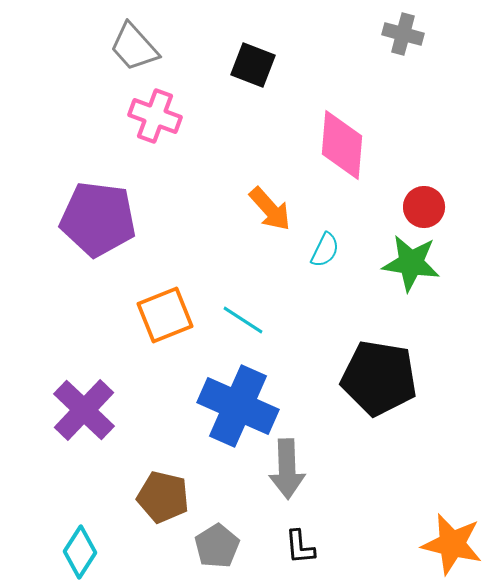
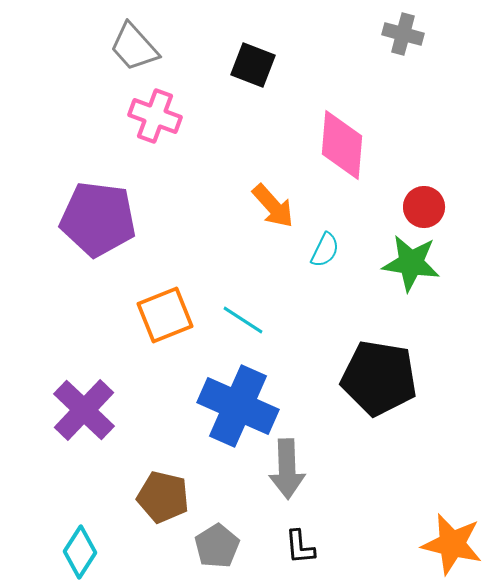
orange arrow: moved 3 px right, 3 px up
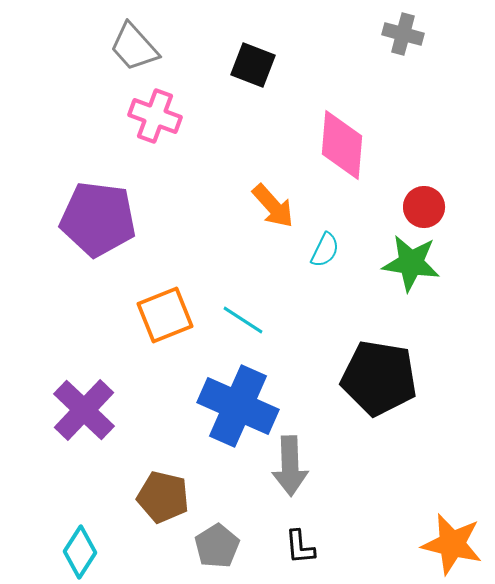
gray arrow: moved 3 px right, 3 px up
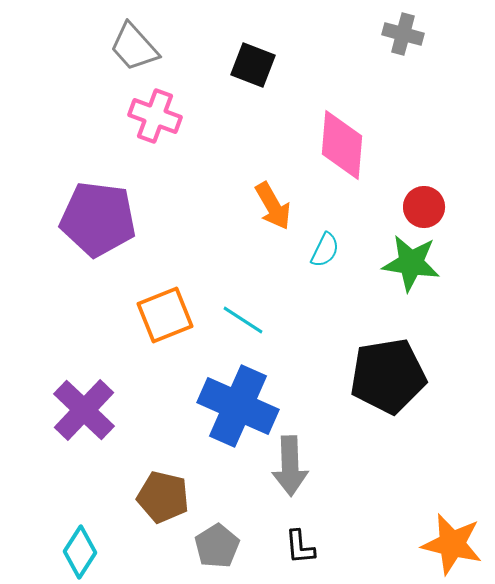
orange arrow: rotated 12 degrees clockwise
black pentagon: moved 9 px right, 2 px up; rotated 18 degrees counterclockwise
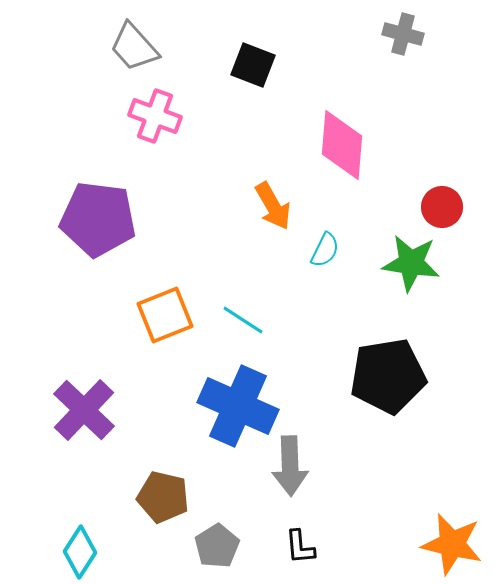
red circle: moved 18 px right
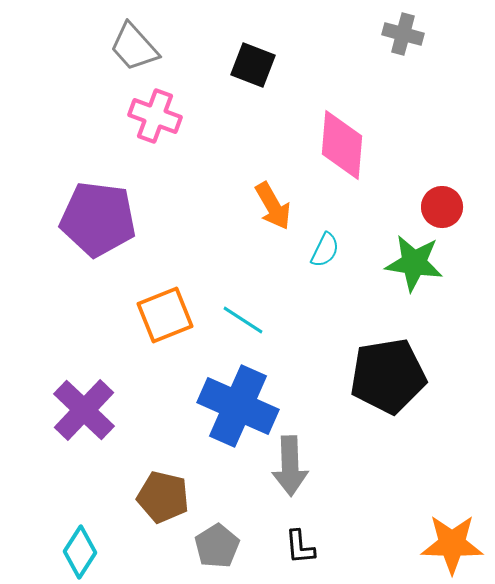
green star: moved 3 px right
orange star: rotated 12 degrees counterclockwise
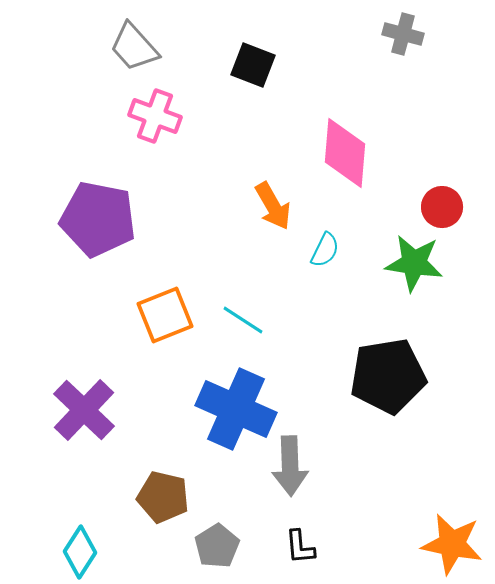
pink diamond: moved 3 px right, 8 px down
purple pentagon: rotated 4 degrees clockwise
blue cross: moved 2 px left, 3 px down
orange star: rotated 10 degrees clockwise
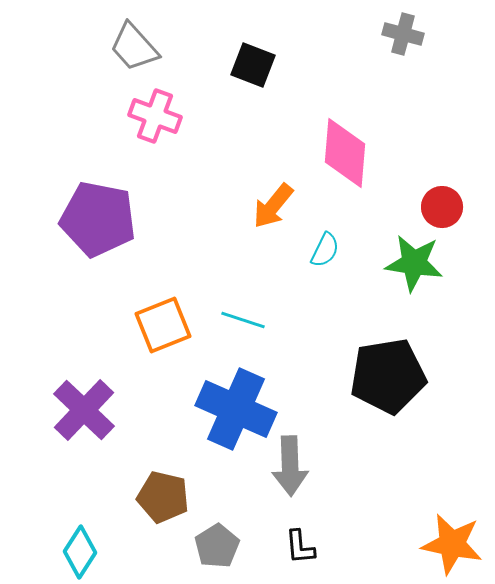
orange arrow: rotated 69 degrees clockwise
orange square: moved 2 px left, 10 px down
cyan line: rotated 15 degrees counterclockwise
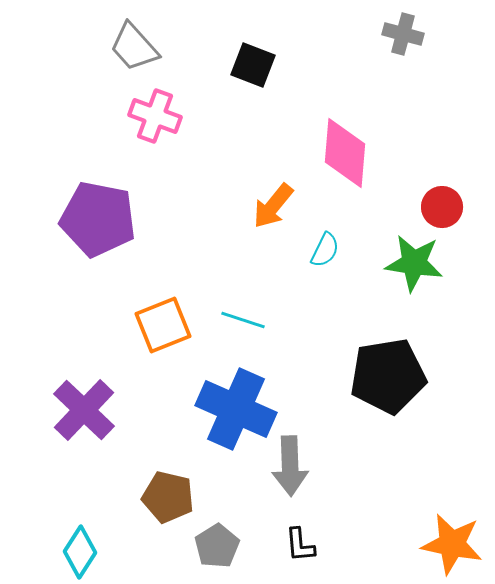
brown pentagon: moved 5 px right
black L-shape: moved 2 px up
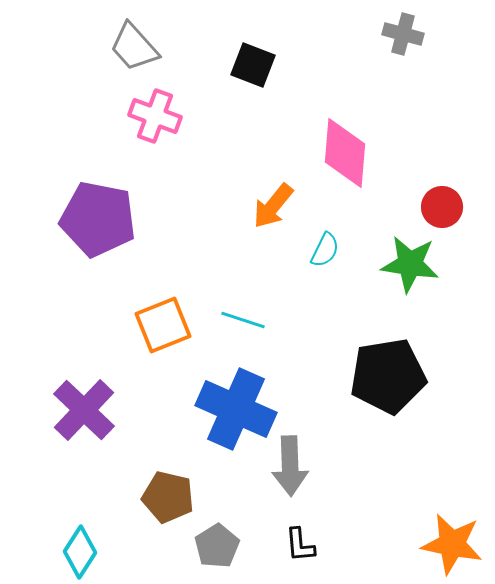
green star: moved 4 px left, 1 px down
